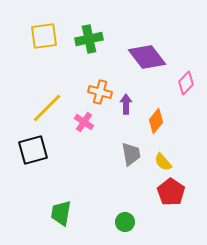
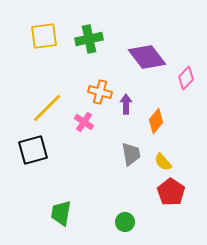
pink diamond: moved 5 px up
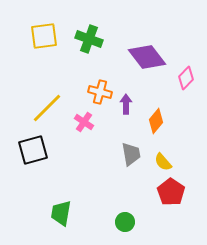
green cross: rotated 32 degrees clockwise
